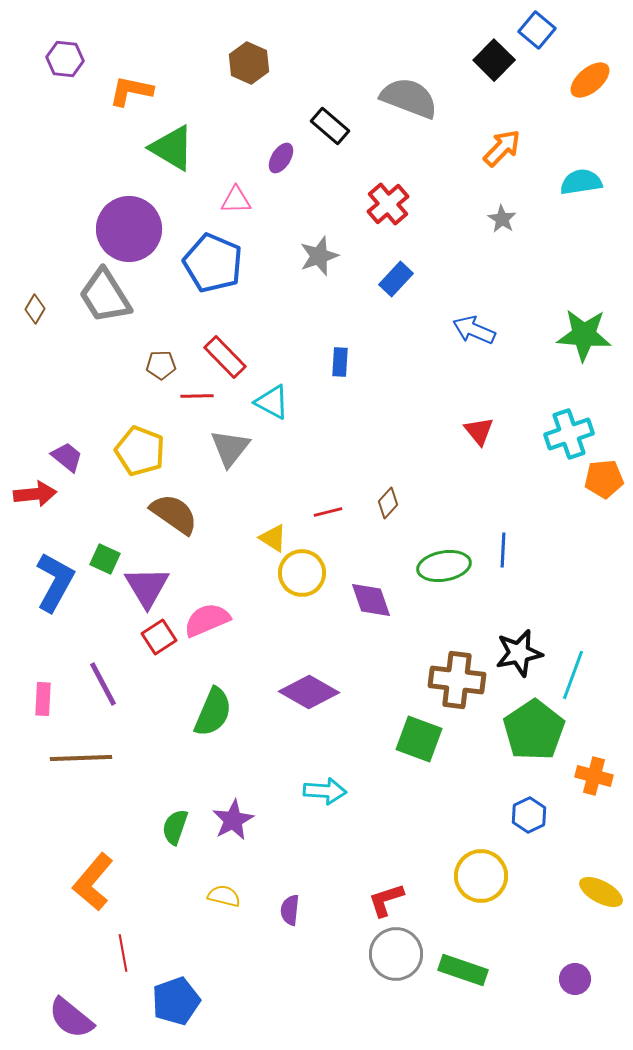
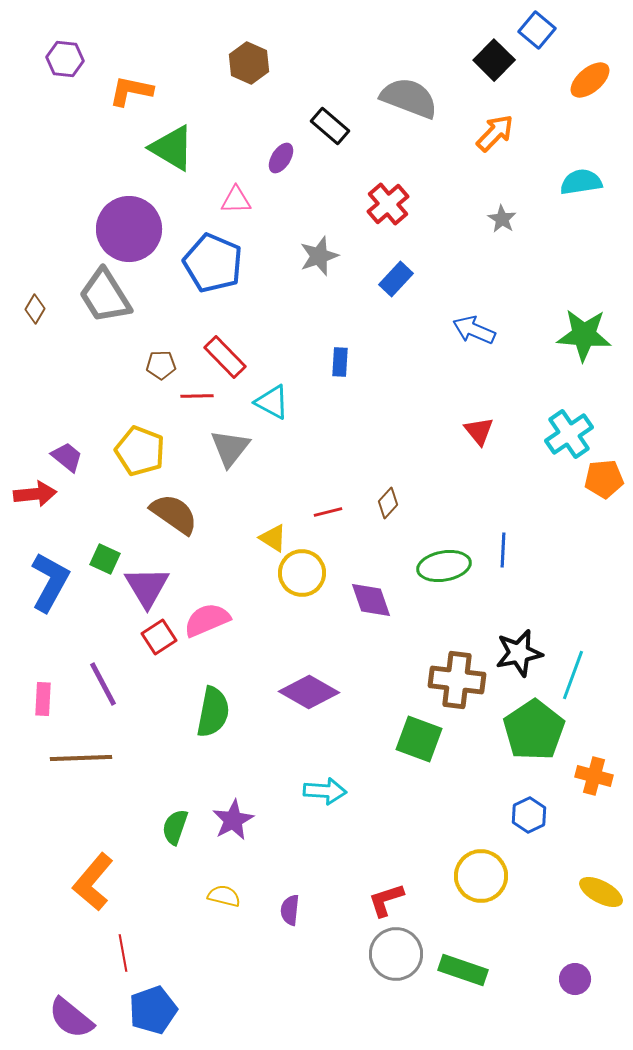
orange arrow at (502, 148): moved 7 px left, 15 px up
cyan cross at (569, 434): rotated 15 degrees counterclockwise
blue L-shape at (55, 582): moved 5 px left
green semicircle at (213, 712): rotated 12 degrees counterclockwise
blue pentagon at (176, 1001): moved 23 px left, 9 px down
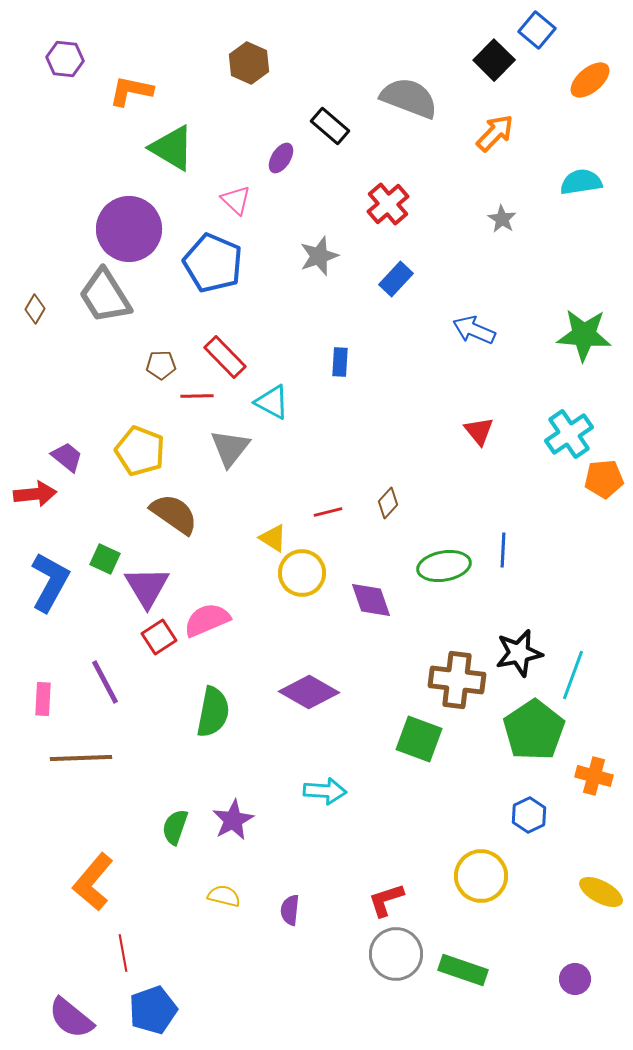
pink triangle at (236, 200): rotated 44 degrees clockwise
purple line at (103, 684): moved 2 px right, 2 px up
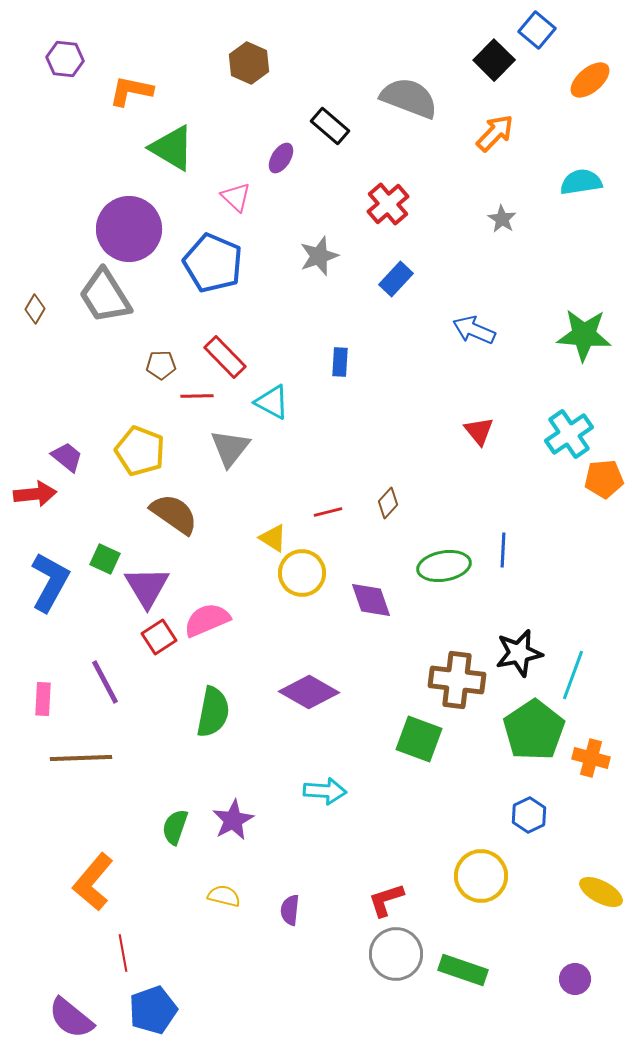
pink triangle at (236, 200): moved 3 px up
orange cross at (594, 776): moved 3 px left, 18 px up
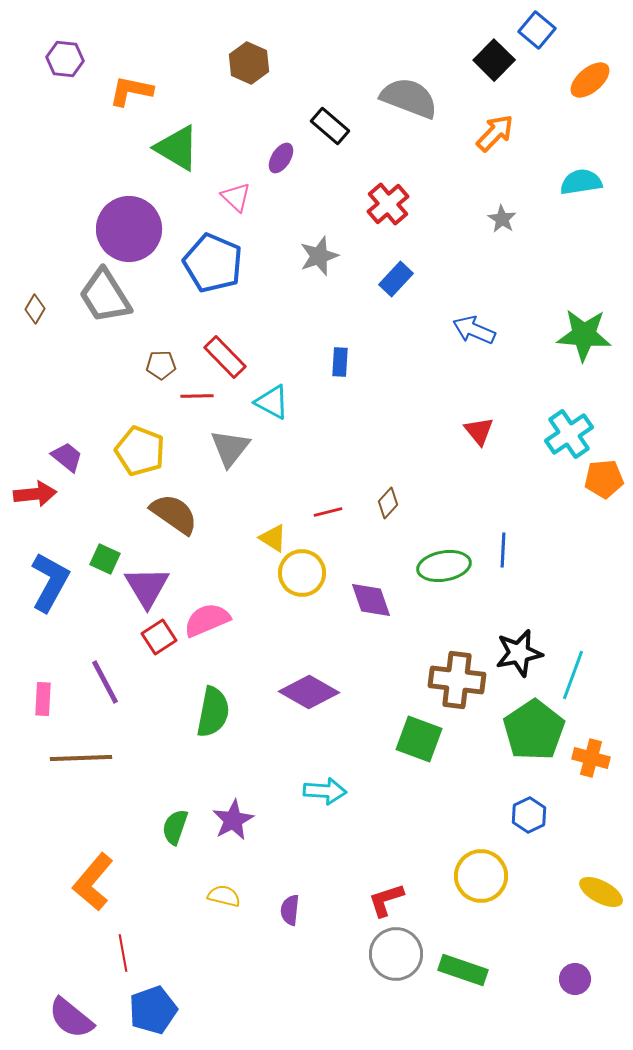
green triangle at (172, 148): moved 5 px right
